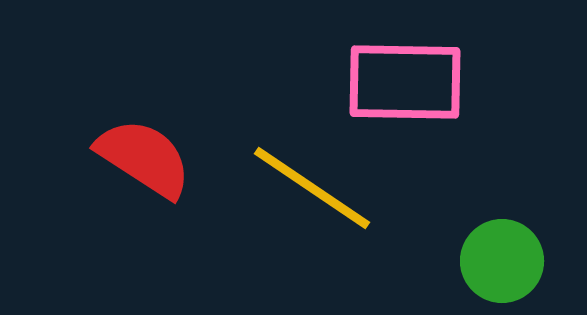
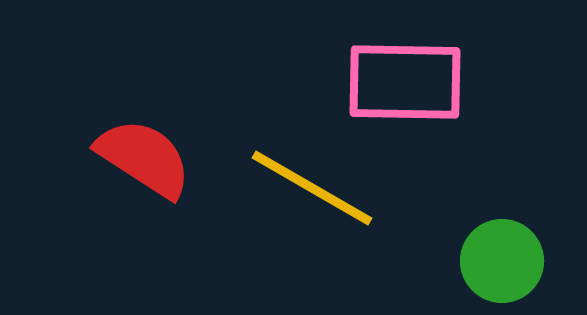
yellow line: rotated 4 degrees counterclockwise
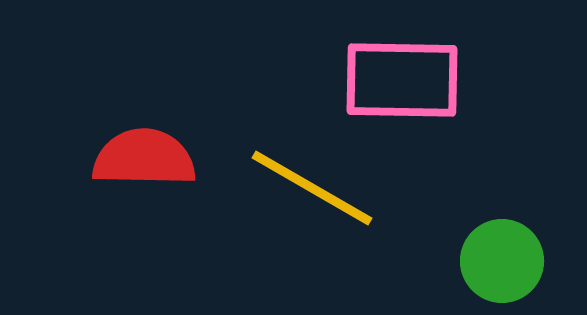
pink rectangle: moved 3 px left, 2 px up
red semicircle: rotated 32 degrees counterclockwise
